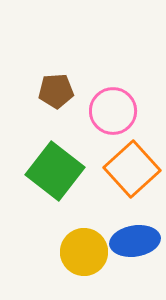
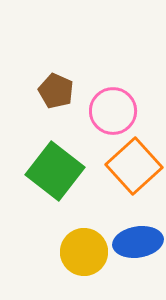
brown pentagon: rotated 28 degrees clockwise
orange square: moved 2 px right, 3 px up
blue ellipse: moved 3 px right, 1 px down
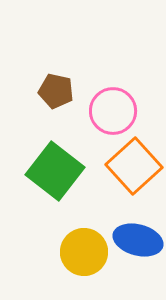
brown pentagon: rotated 12 degrees counterclockwise
blue ellipse: moved 2 px up; rotated 24 degrees clockwise
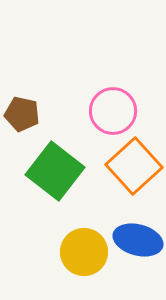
brown pentagon: moved 34 px left, 23 px down
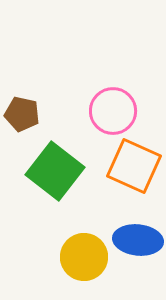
orange square: rotated 24 degrees counterclockwise
blue ellipse: rotated 9 degrees counterclockwise
yellow circle: moved 5 px down
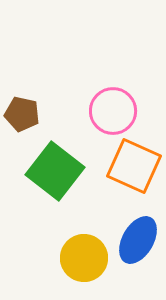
blue ellipse: rotated 66 degrees counterclockwise
yellow circle: moved 1 px down
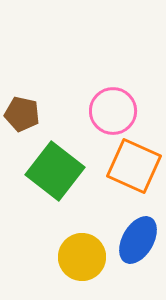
yellow circle: moved 2 px left, 1 px up
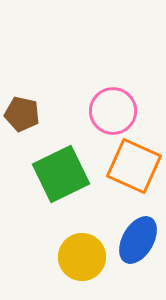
green square: moved 6 px right, 3 px down; rotated 26 degrees clockwise
